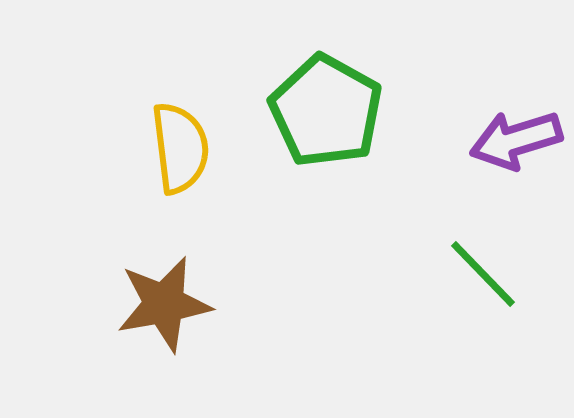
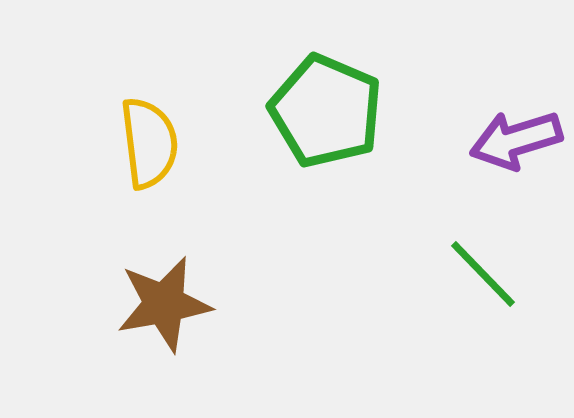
green pentagon: rotated 6 degrees counterclockwise
yellow semicircle: moved 31 px left, 5 px up
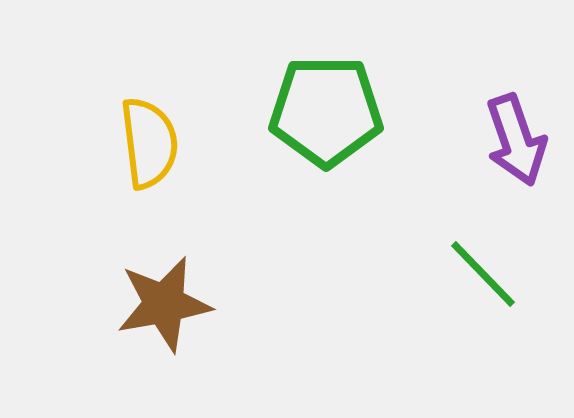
green pentagon: rotated 23 degrees counterclockwise
purple arrow: rotated 92 degrees counterclockwise
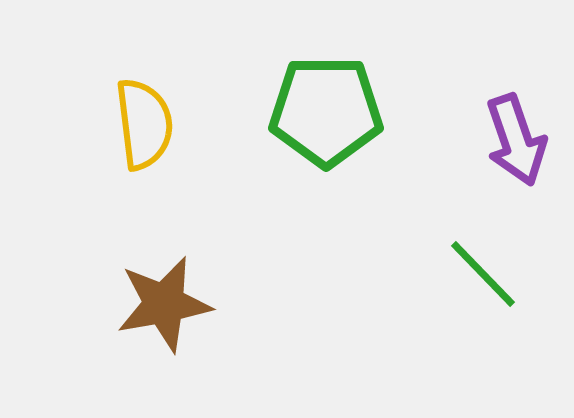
yellow semicircle: moved 5 px left, 19 px up
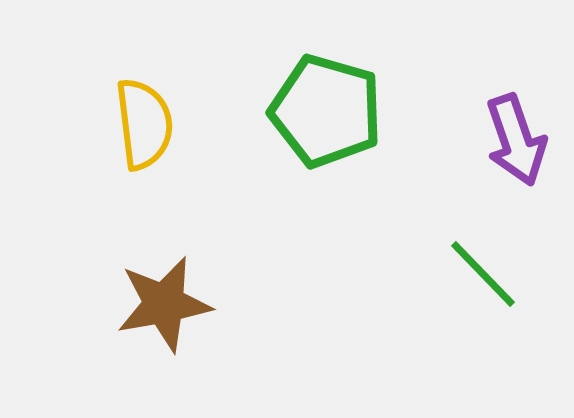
green pentagon: rotated 16 degrees clockwise
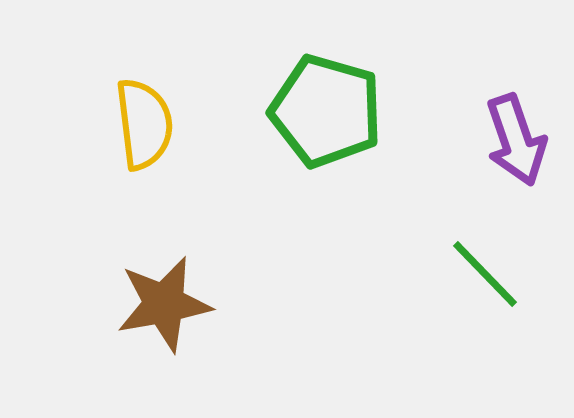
green line: moved 2 px right
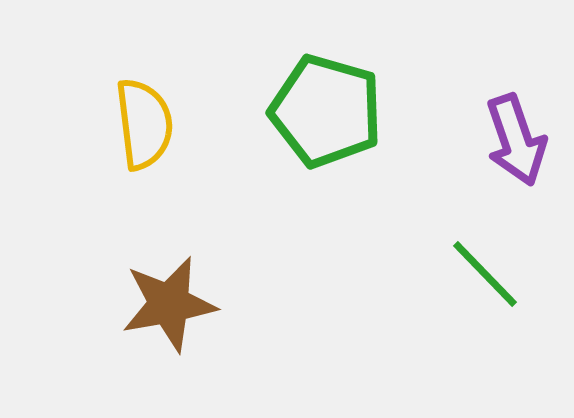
brown star: moved 5 px right
